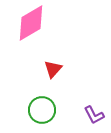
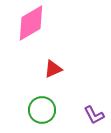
red triangle: rotated 24 degrees clockwise
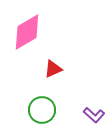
pink diamond: moved 4 px left, 9 px down
purple L-shape: rotated 20 degrees counterclockwise
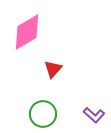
red triangle: rotated 24 degrees counterclockwise
green circle: moved 1 px right, 4 px down
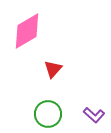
pink diamond: moved 1 px up
green circle: moved 5 px right
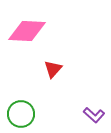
pink diamond: rotated 33 degrees clockwise
green circle: moved 27 px left
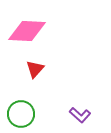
red triangle: moved 18 px left
purple L-shape: moved 14 px left
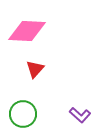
green circle: moved 2 px right
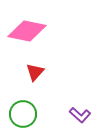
pink diamond: rotated 9 degrees clockwise
red triangle: moved 3 px down
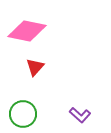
red triangle: moved 5 px up
